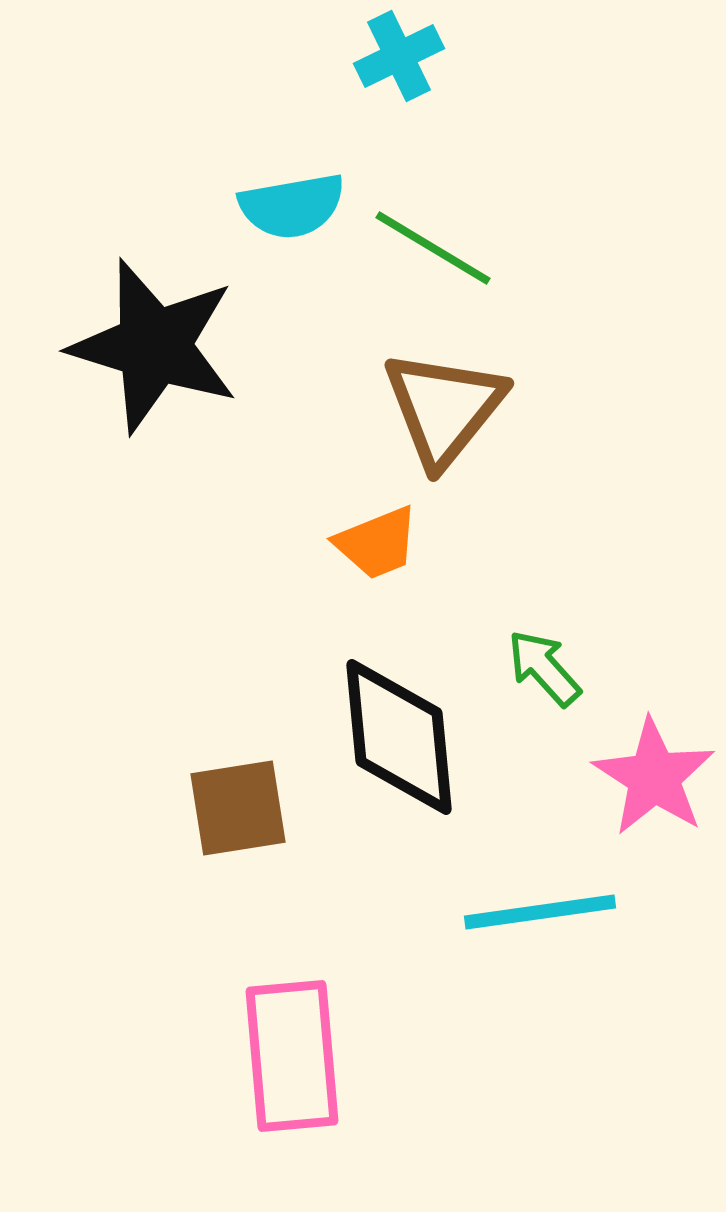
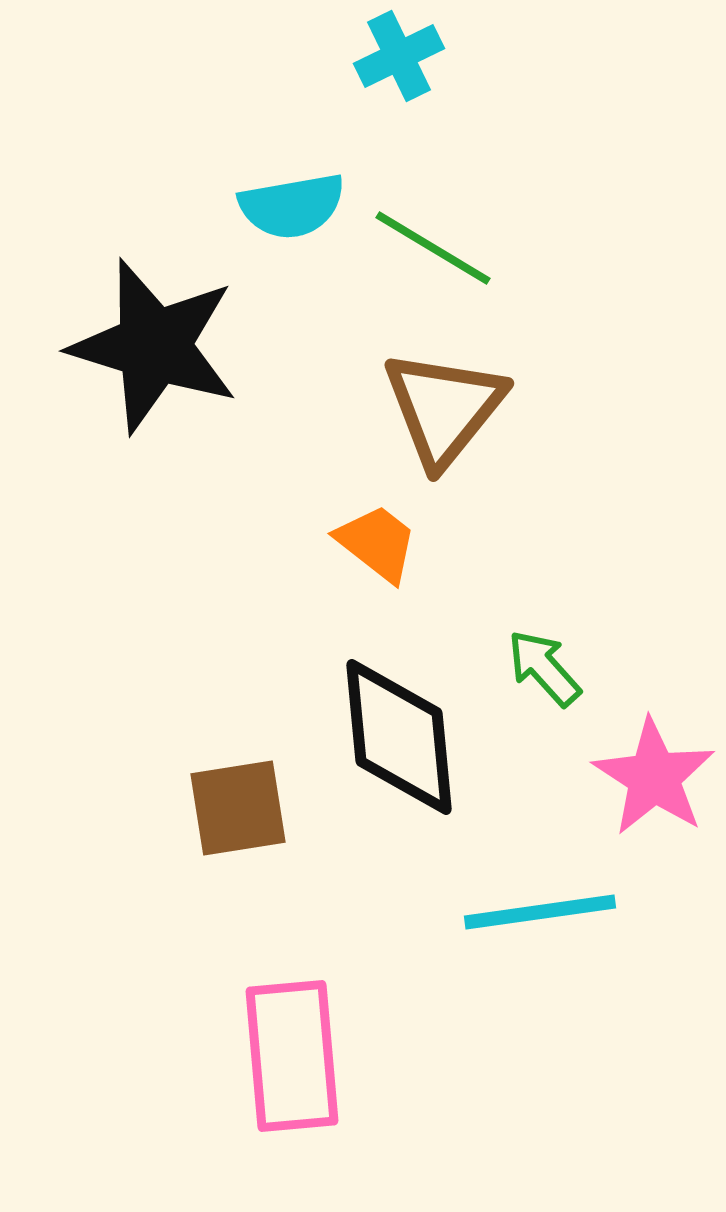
orange trapezoid: rotated 120 degrees counterclockwise
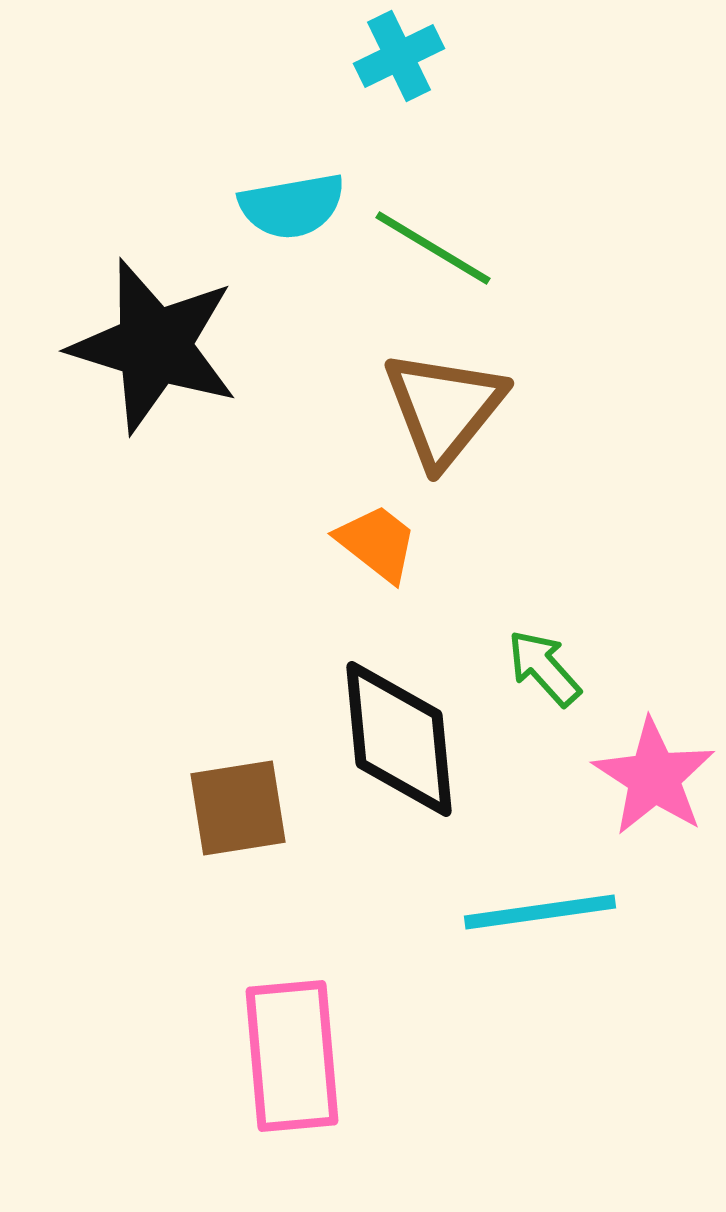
black diamond: moved 2 px down
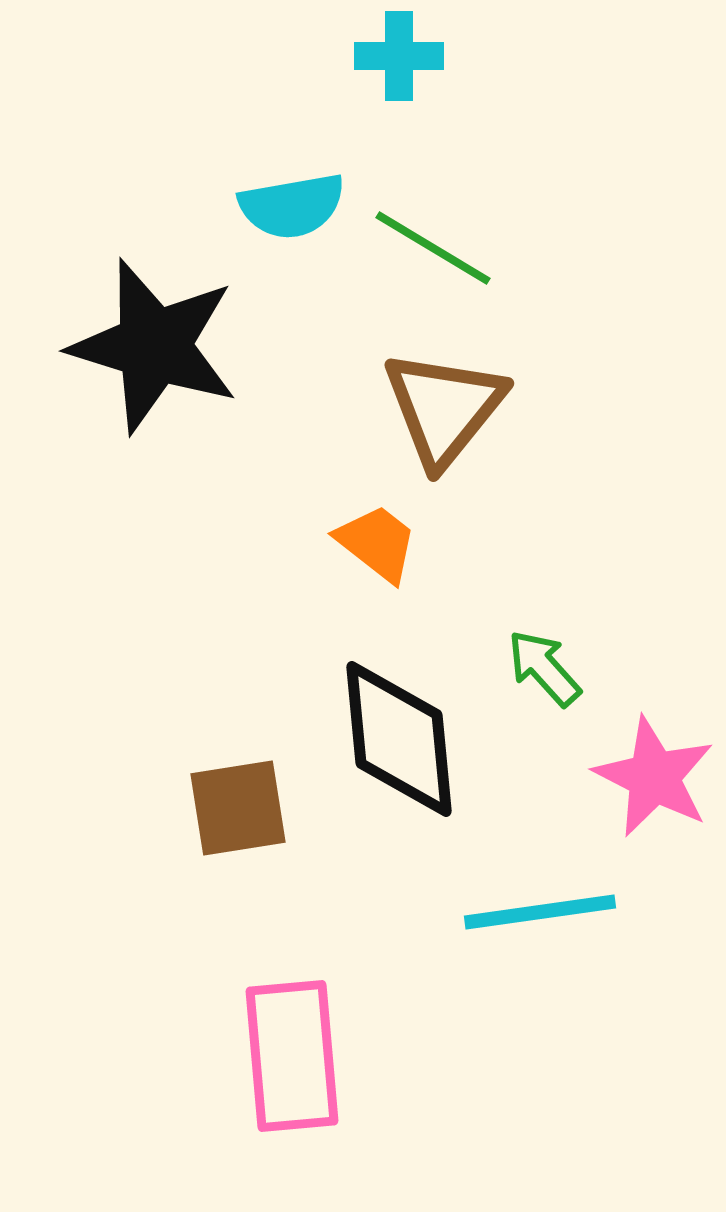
cyan cross: rotated 26 degrees clockwise
pink star: rotated 6 degrees counterclockwise
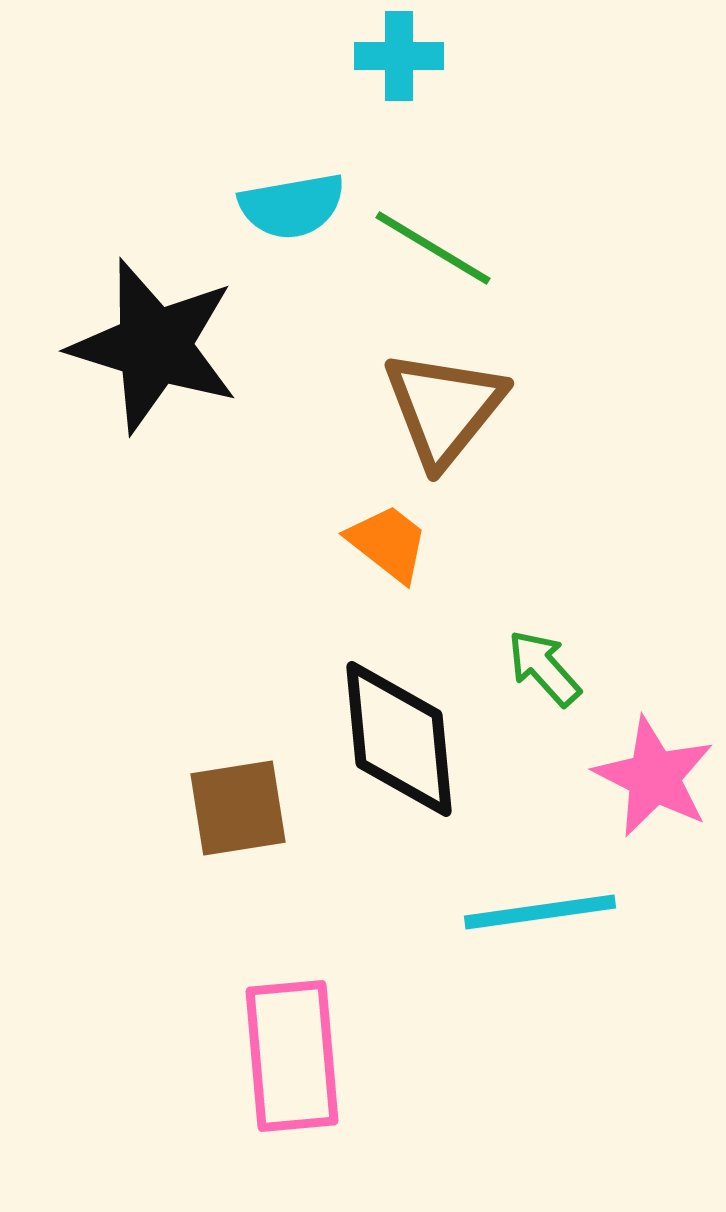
orange trapezoid: moved 11 px right
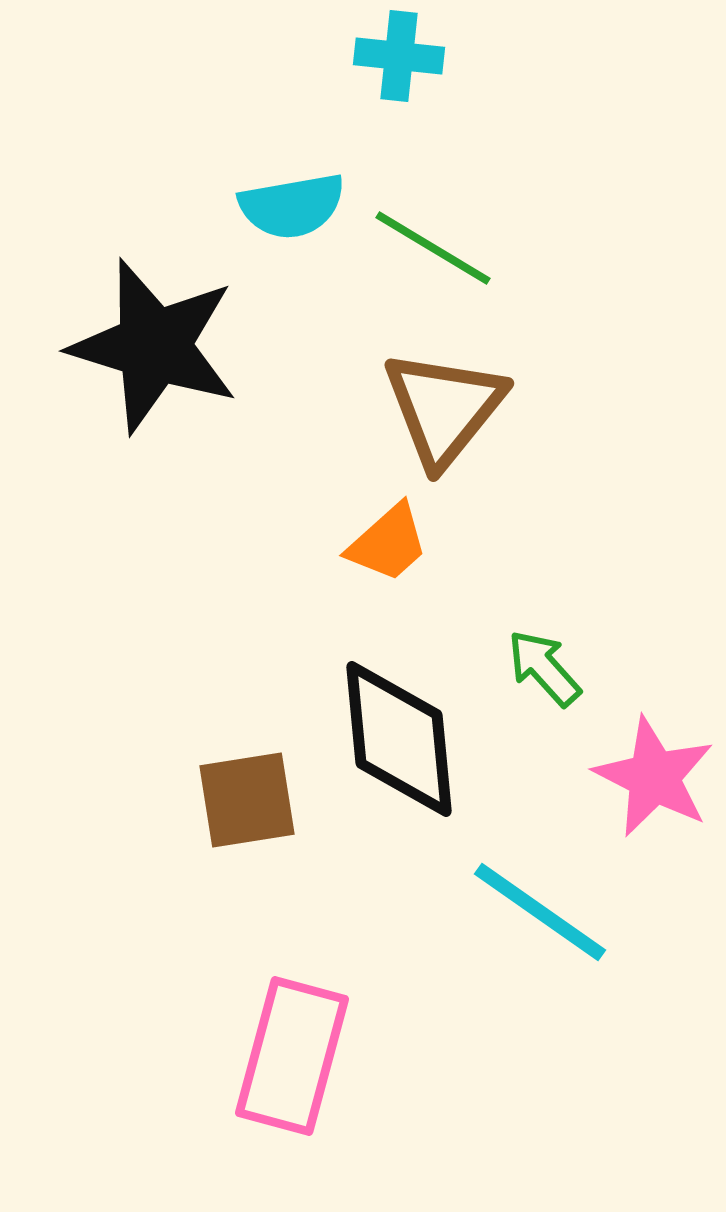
cyan cross: rotated 6 degrees clockwise
orange trapezoid: rotated 100 degrees clockwise
brown square: moved 9 px right, 8 px up
cyan line: rotated 43 degrees clockwise
pink rectangle: rotated 20 degrees clockwise
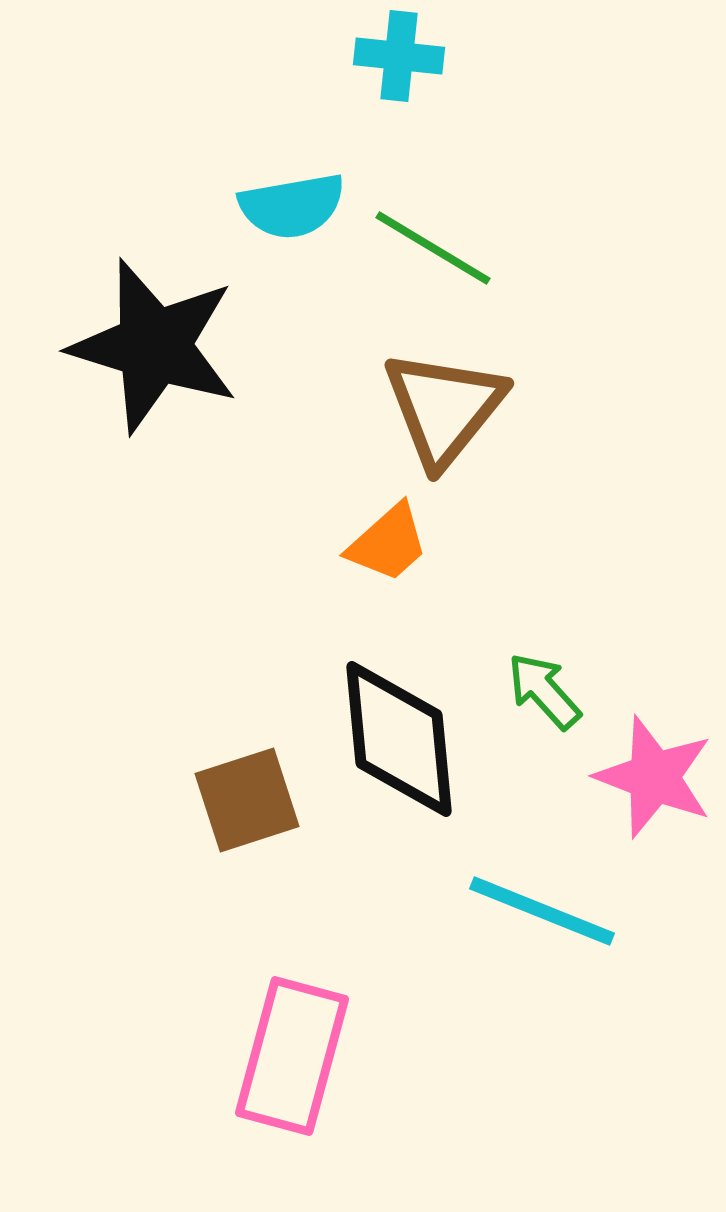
green arrow: moved 23 px down
pink star: rotated 6 degrees counterclockwise
brown square: rotated 9 degrees counterclockwise
cyan line: moved 2 px right, 1 px up; rotated 13 degrees counterclockwise
